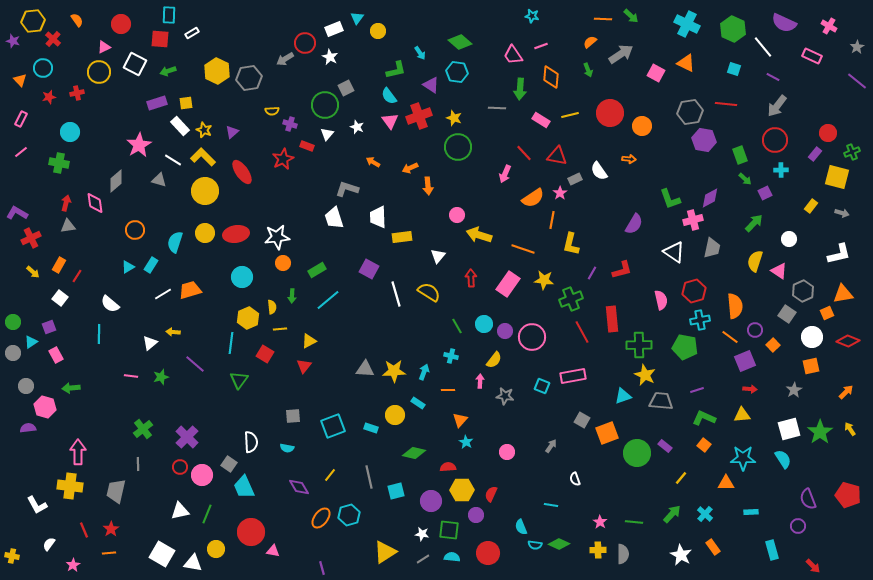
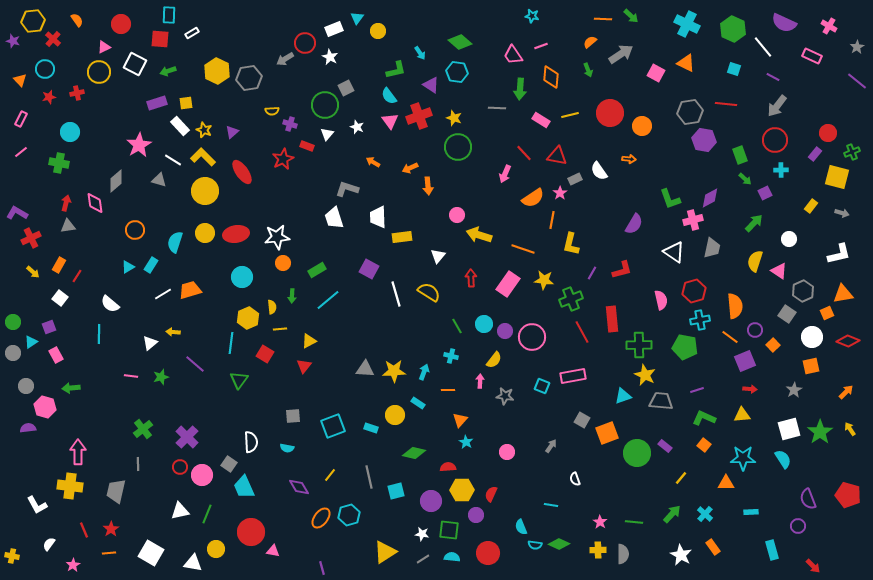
cyan circle at (43, 68): moved 2 px right, 1 px down
white square at (162, 554): moved 11 px left, 1 px up
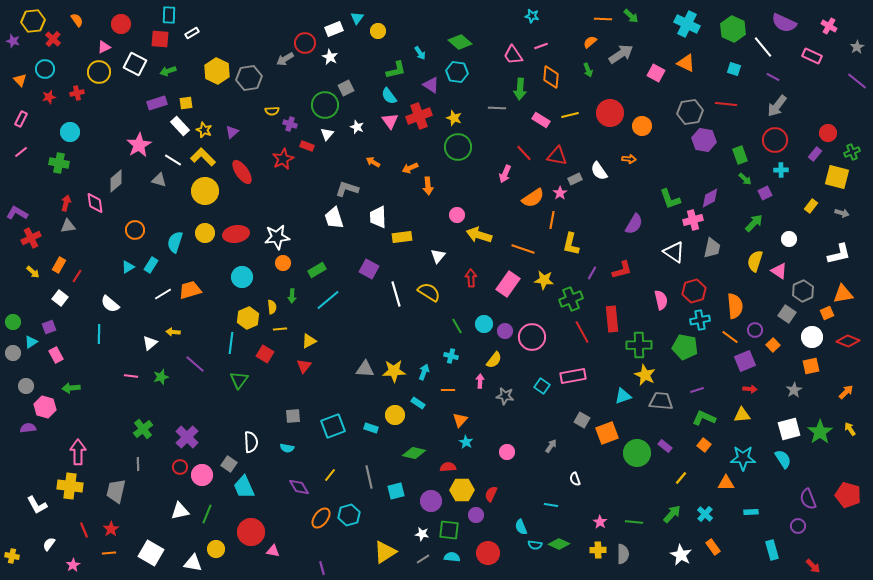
cyan square at (542, 386): rotated 14 degrees clockwise
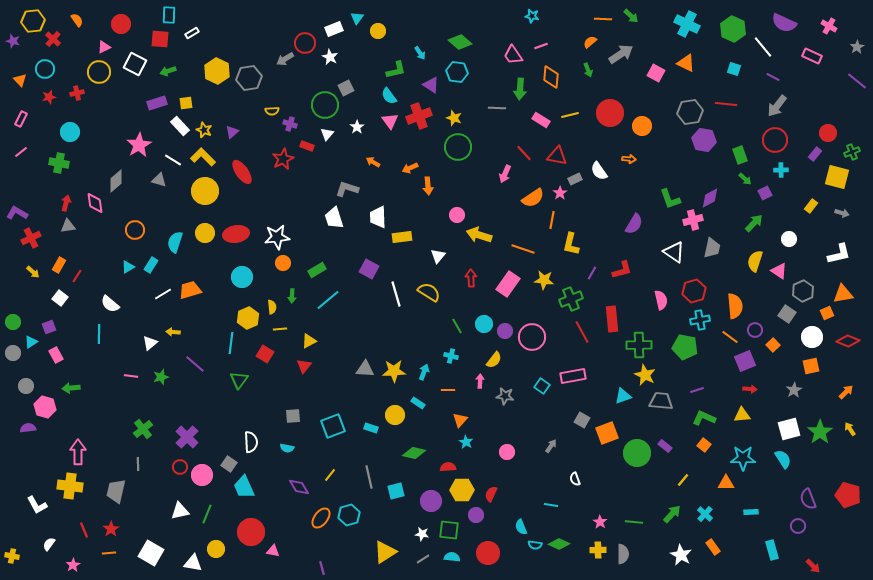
white star at (357, 127): rotated 16 degrees clockwise
yellow line at (681, 478): moved 2 px right, 2 px down
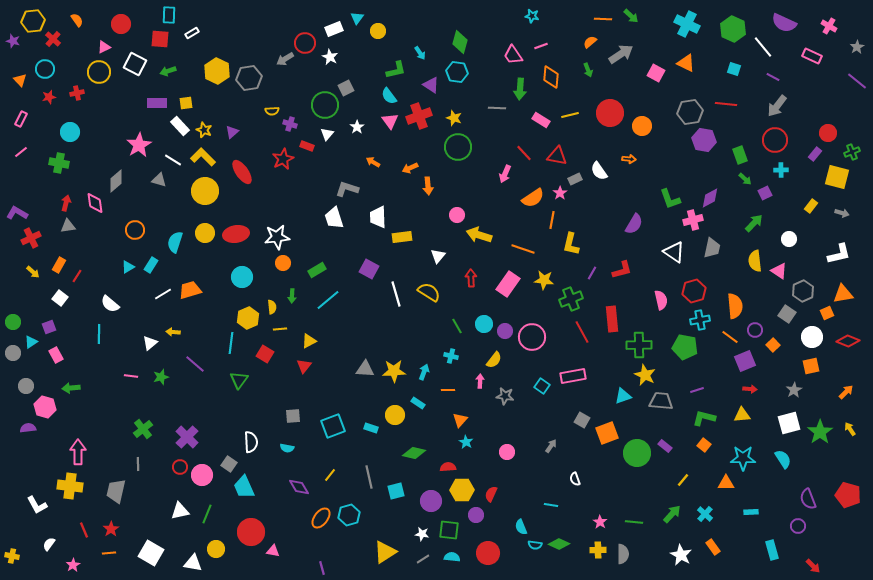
green diamond at (460, 42): rotated 65 degrees clockwise
purple rectangle at (157, 103): rotated 18 degrees clockwise
yellow semicircle at (755, 261): rotated 25 degrees counterclockwise
green L-shape at (704, 418): rotated 10 degrees counterclockwise
white square at (789, 429): moved 6 px up
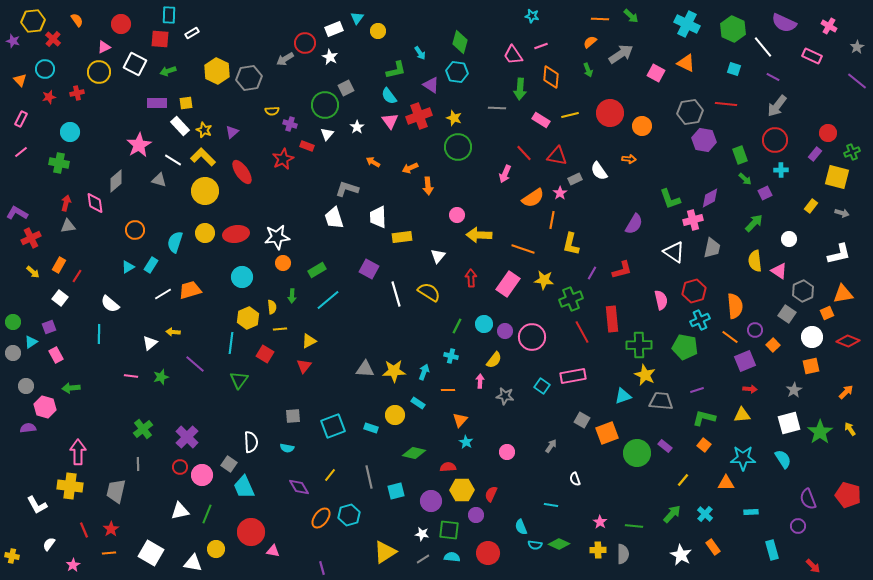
orange line at (603, 19): moved 3 px left
yellow arrow at (479, 235): rotated 15 degrees counterclockwise
cyan cross at (700, 320): rotated 12 degrees counterclockwise
green line at (457, 326): rotated 56 degrees clockwise
green line at (634, 522): moved 4 px down
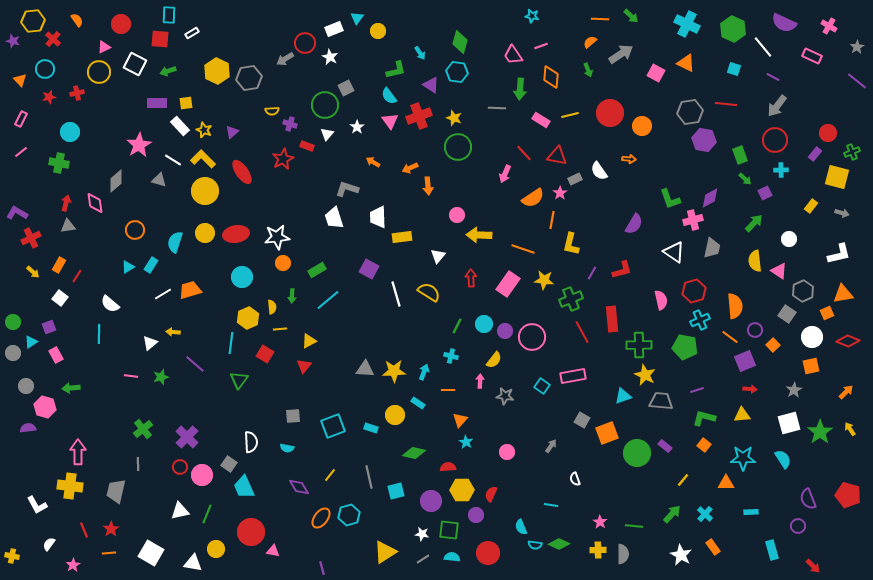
yellow L-shape at (203, 157): moved 2 px down
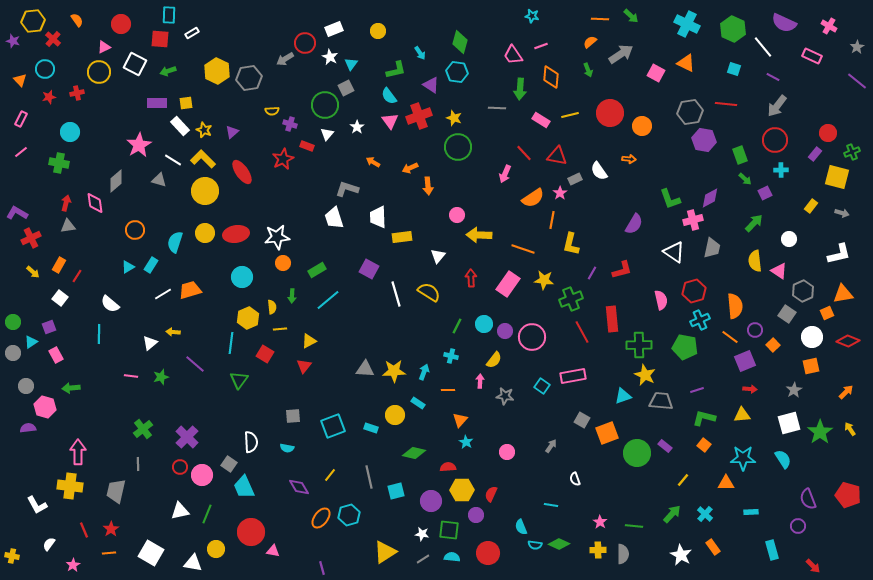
cyan triangle at (357, 18): moved 6 px left, 46 px down
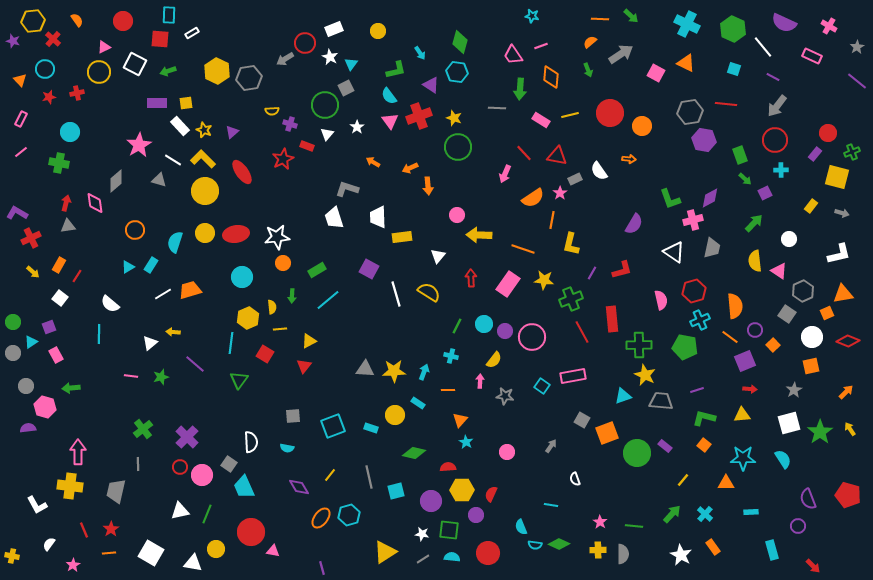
red circle at (121, 24): moved 2 px right, 3 px up
